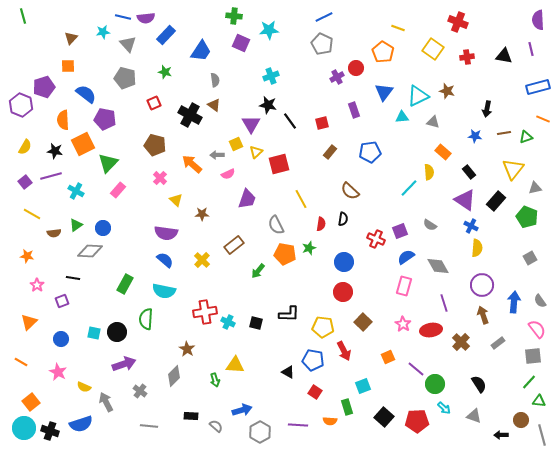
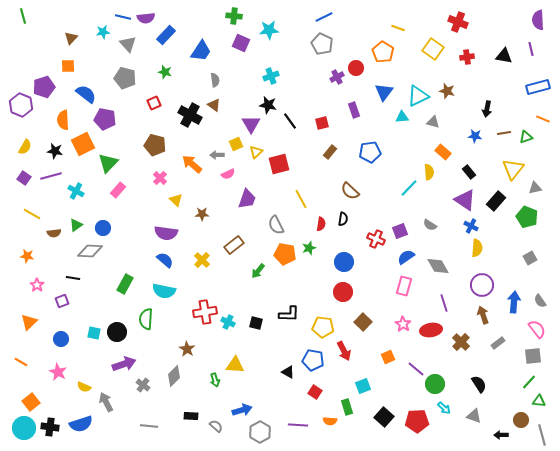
purple square at (25, 182): moved 1 px left, 4 px up; rotated 16 degrees counterclockwise
gray cross at (140, 391): moved 3 px right, 6 px up
black cross at (50, 431): moved 4 px up; rotated 12 degrees counterclockwise
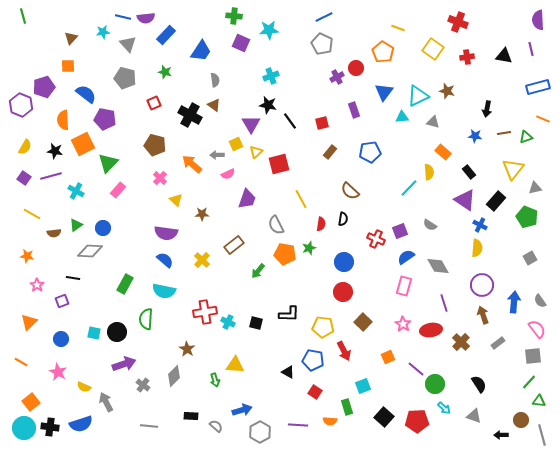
blue cross at (471, 226): moved 9 px right, 1 px up
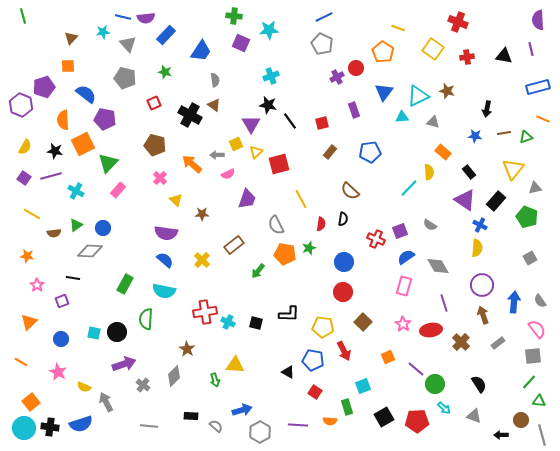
black square at (384, 417): rotated 18 degrees clockwise
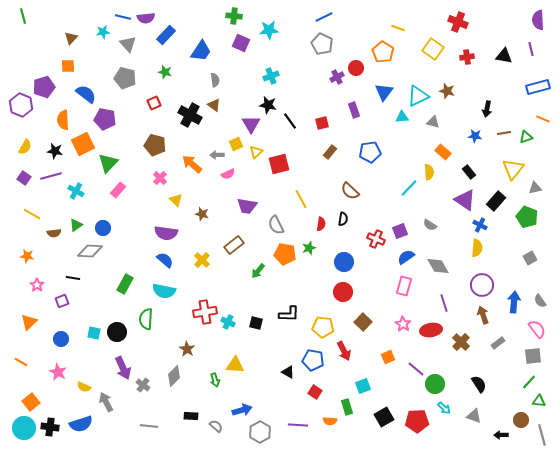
purple trapezoid at (247, 199): moved 7 px down; rotated 80 degrees clockwise
brown star at (202, 214): rotated 16 degrees clockwise
purple arrow at (124, 364): moved 1 px left, 4 px down; rotated 85 degrees clockwise
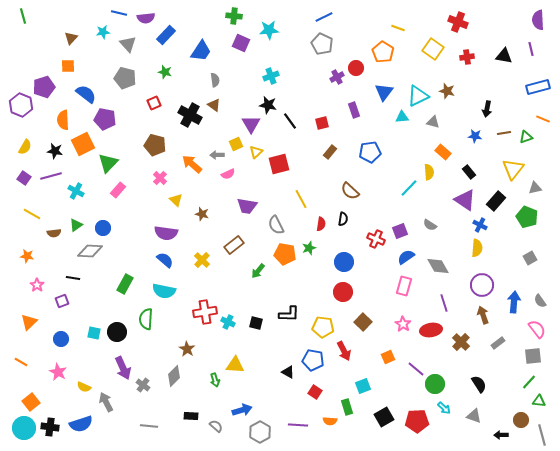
blue line at (123, 17): moved 4 px left, 4 px up
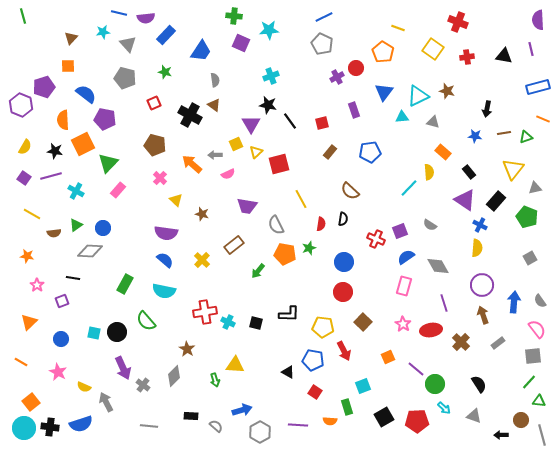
gray arrow at (217, 155): moved 2 px left
green semicircle at (146, 319): moved 2 px down; rotated 45 degrees counterclockwise
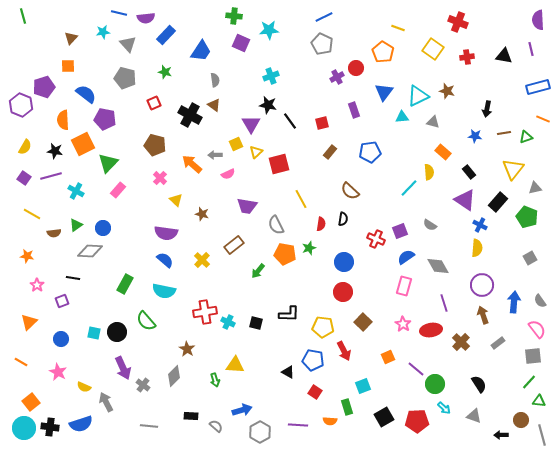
black rectangle at (496, 201): moved 2 px right, 1 px down
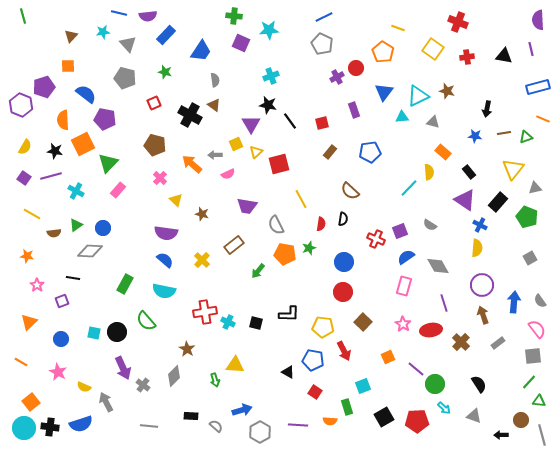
purple semicircle at (146, 18): moved 2 px right, 2 px up
brown triangle at (71, 38): moved 2 px up
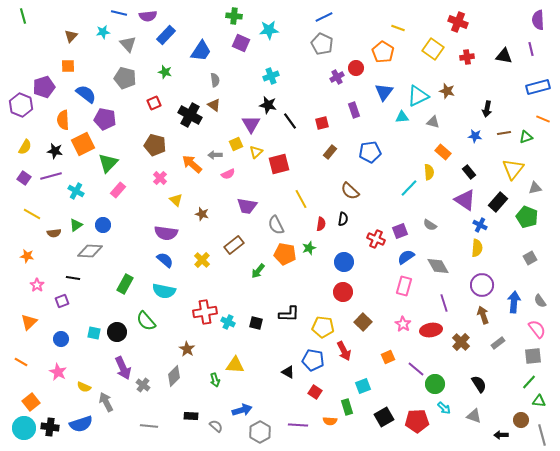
blue circle at (103, 228): moved 3 px up
